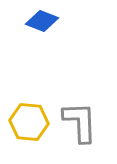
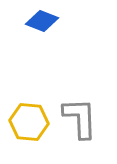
gray L-shape: moved 4 px up
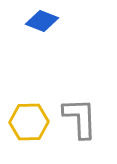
yellow hexagon: rotated 6 degrees counterclockwise
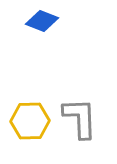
yellow hexagon: moved 1 px right, 1 px up
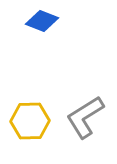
gray L-shape: moved 5 px right, 1 px up; rotated 120 degrees counterclockwise
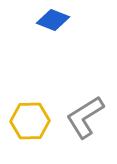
blue diamond: moved 11 px right, 1 px up
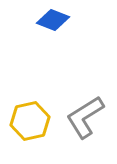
yellow hexagon: rotated 12 degrees counterclockwise
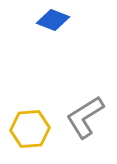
yellow hexagon: moved 8 px down; rotated 9 degrees clockwise
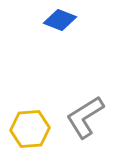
blue diamond: moved 7 px right
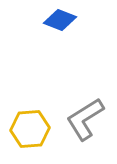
gray L-shape: moved 2 px down
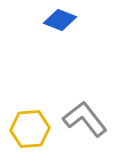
gray L-shape: rotated 84 degrees clockwise
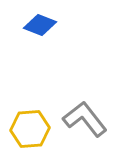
blue diamond: moved 20 px left, 5 px down
